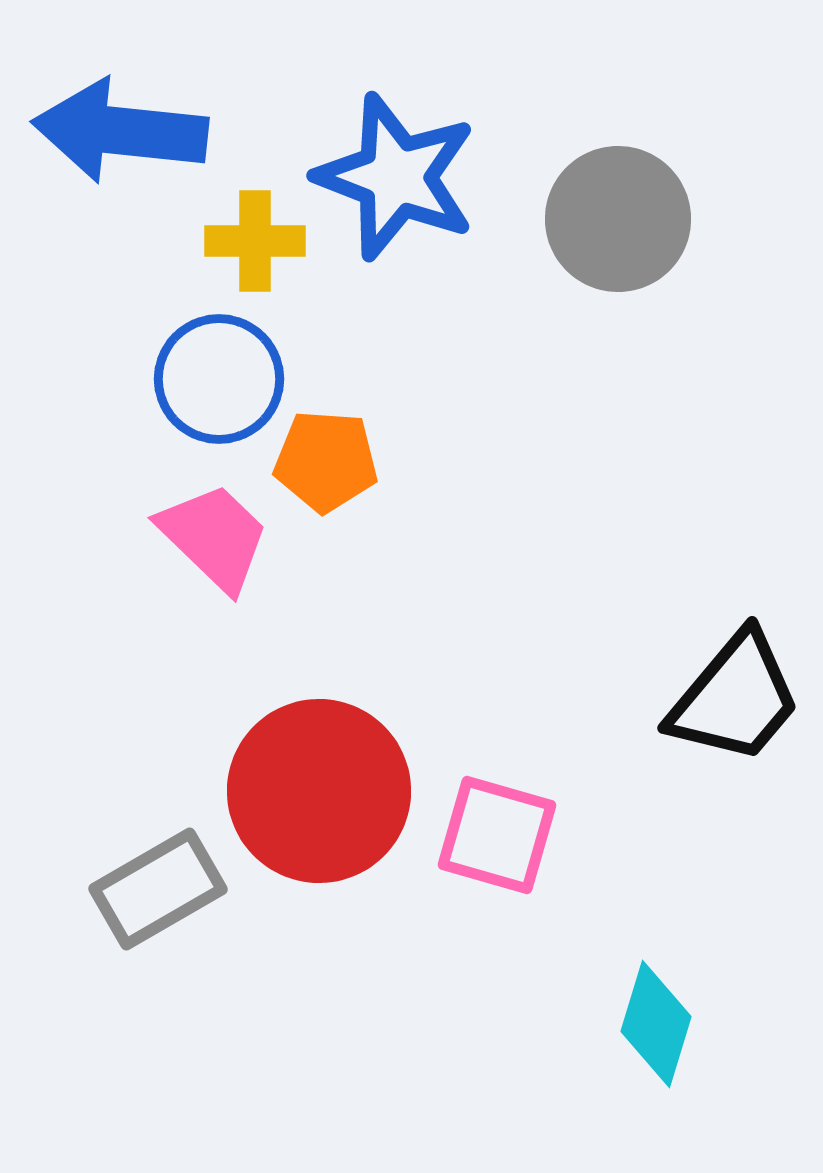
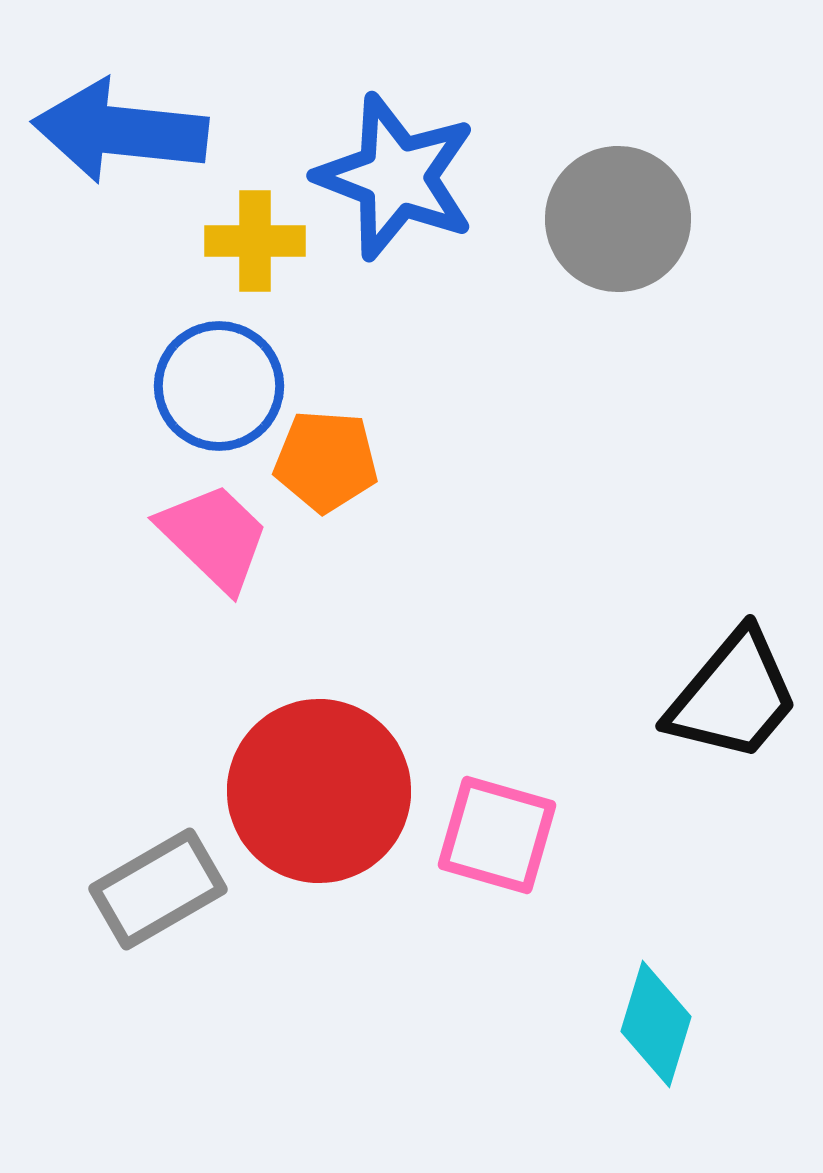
blue circle: moved 7 px down
black trapezoid: moved 2 px left, 2 px up
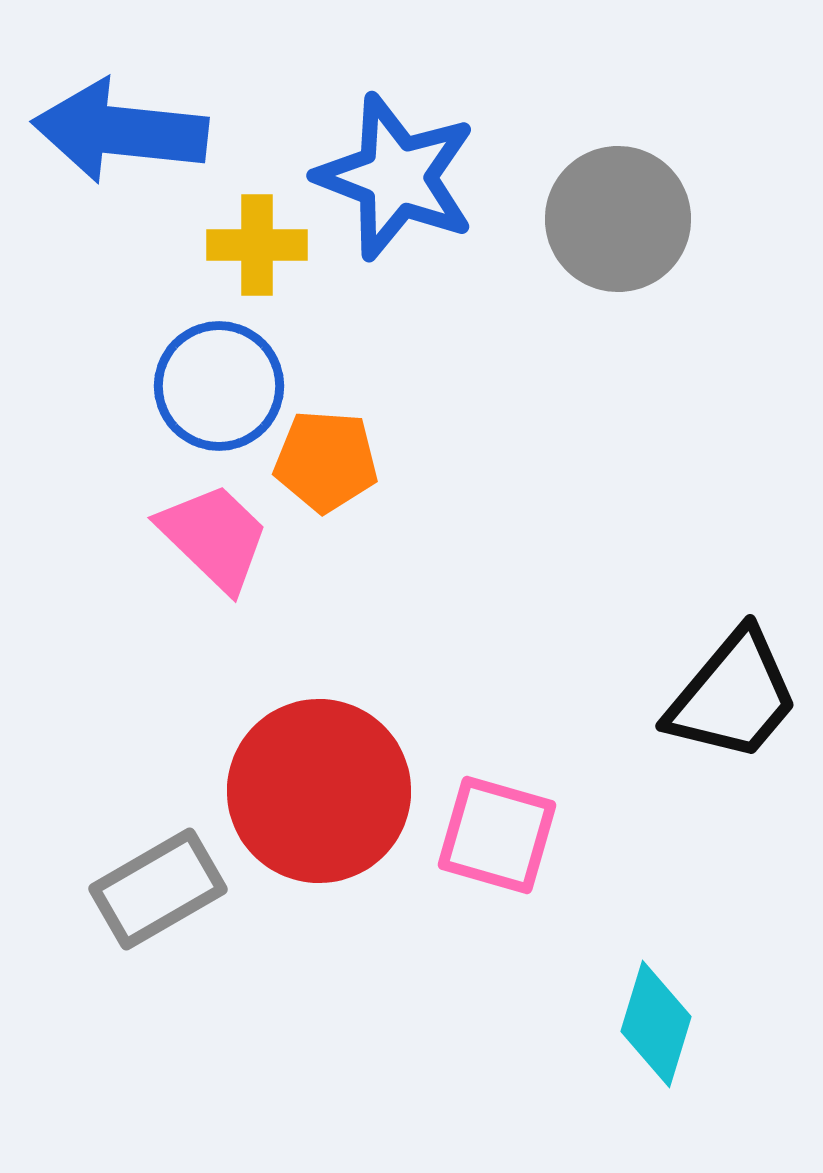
yellow cross: moved 2 px right, 4 px down
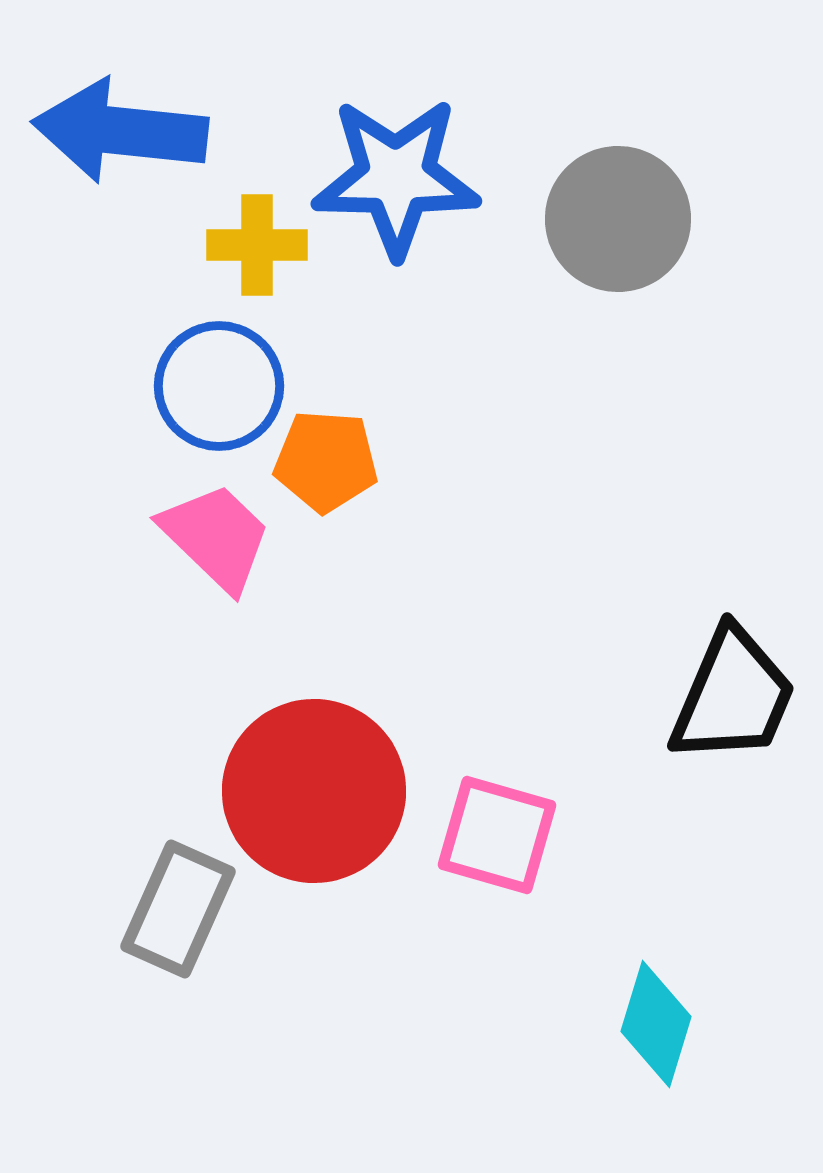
blue star: rotated 20 degrees counterclockwise
pink trapezoid: moved 2 px right
black trapezoid: rotated 17 degrees counterclockwise
red circle: moved 5 px left
gray rectangle: moved 20 px right, 20 px down; rotated 36 degrees counterclockwise
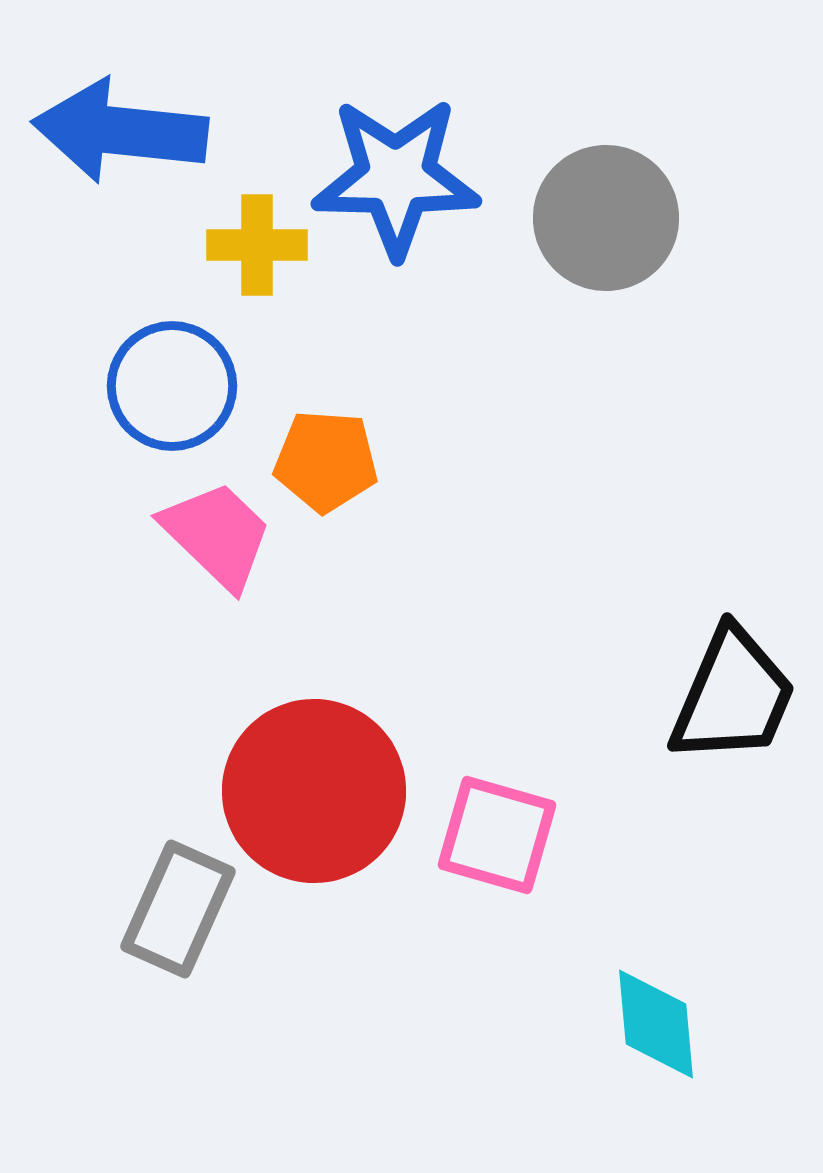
gray circle: moved 12 px left, 1 px up
blue circle: moved 47 px left
pink trapezoid: moved 1 px right, 2 px up
cyan diamond: rotated 22 degrees counterclockwise
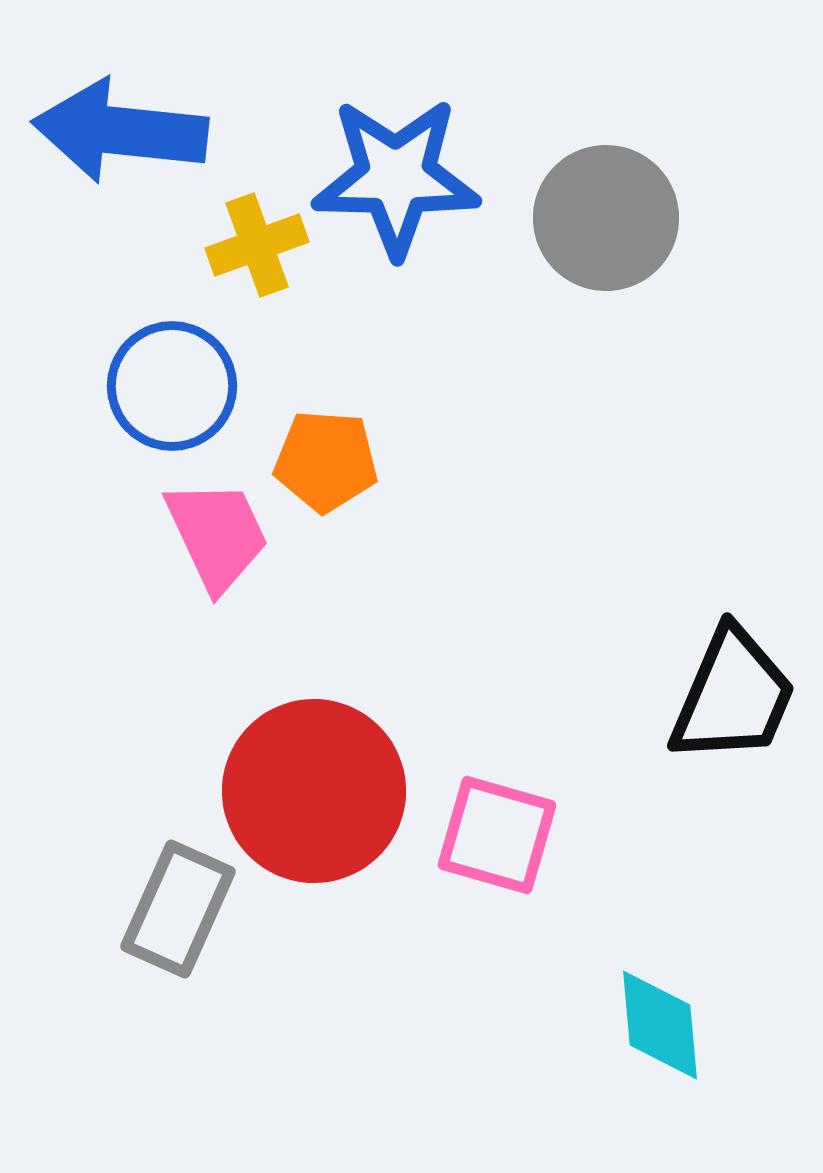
yellow cross: rotated 20 degrees counterclockwise
pink trapezoid: rotated 21 degrees clockwise
cyan diamond: moved 4 px right, 1 px down
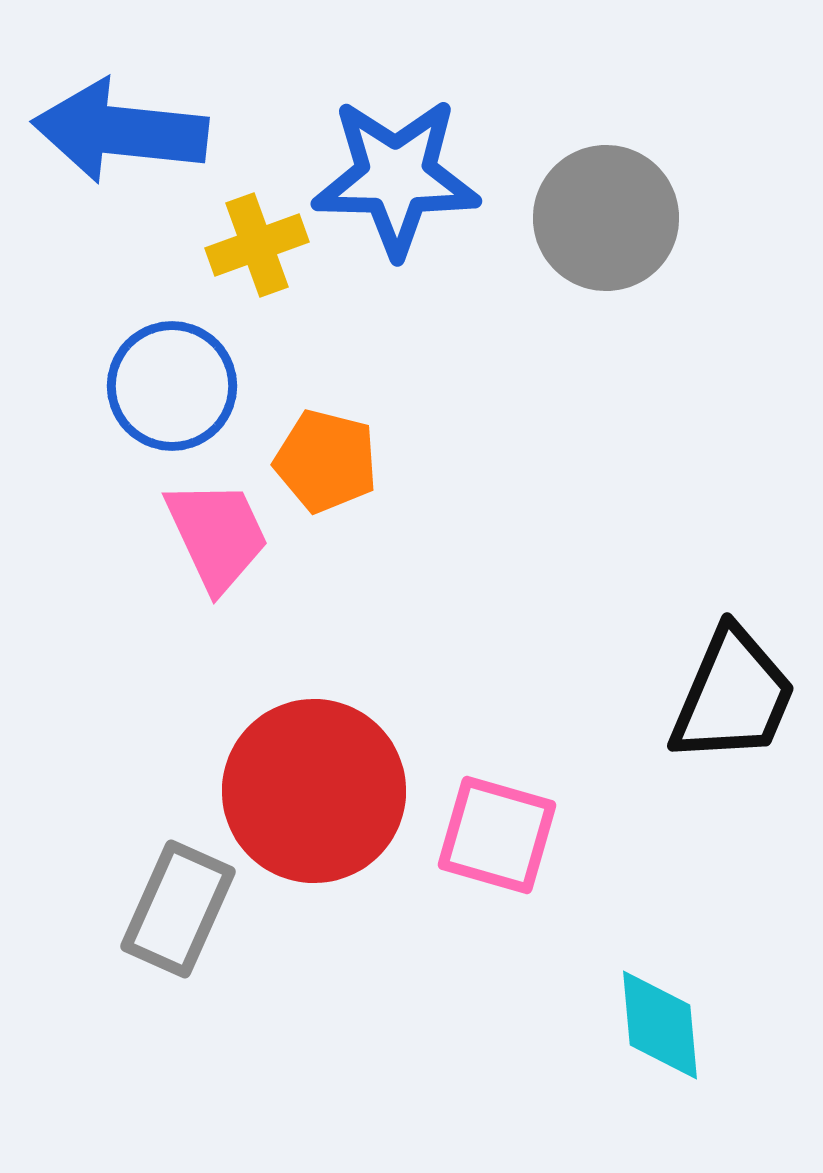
orange pentagon: rotated 10 degrees clockwise
